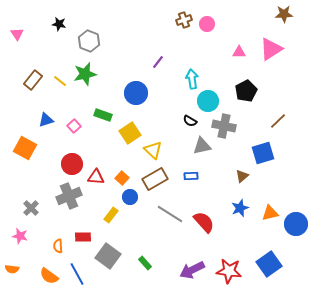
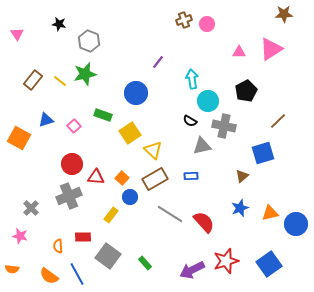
orange square at (25, 148): moved 6 px left, 10 px up
red star at (229, 271): moved 3 px left, 10 px up; rotated 25 degrees counterclockwise
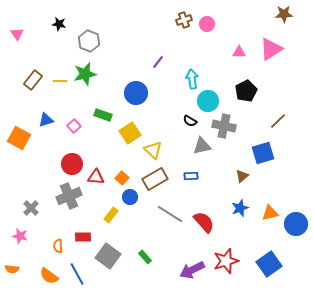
yellow line at (60, 81): rotated 40 degrees counterclockwise
green rectangle at (145, 263): moved 6 px up
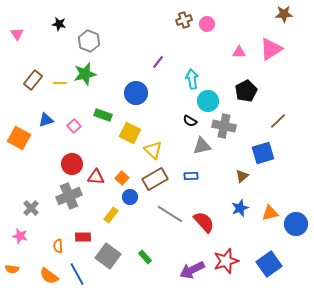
yellow line at (60, 81): moved 2 px down
yellow square at (130, 133): rotated 30 degrees counterclockwise
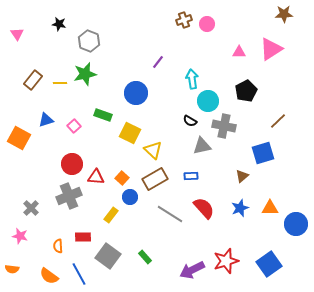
orange triangle at (270, 213): moved 5 px up; rotated 12 degrees clockwise
red semicircle at (204, 222): moved 14 px up
blue line at (77, 274): moved 2 px right
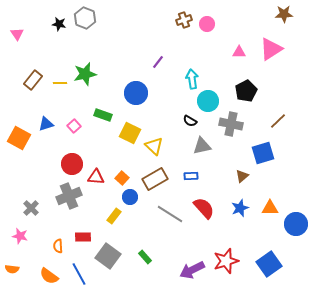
gray hexagon at (89, 41): moved 4 px left, 23 px up
blue triangle at (46, 120): moved 4 px down
gray cross at (224, 126): moved 7 px right, 2 px up
yellow triangle at (153, 150): moved 1 px right, 4 px up
yellow rectangle at (111, 215): moved 3 px right, 1 px down
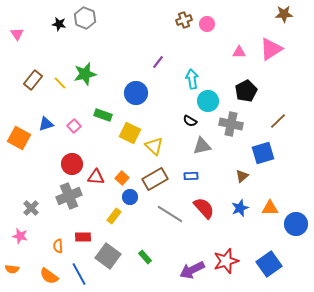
yellow line at (60, 83): rotated 48 degrees clockwise
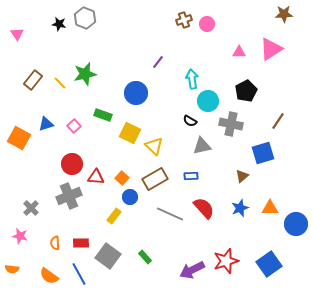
brown line at (278, 121): rotated 12 degrees counterclockwise
gray line at (170, 214): rotated 8 degrees counterclockwise
red rectangle at (83, 237): moved 2 px left, 6 px down
orange semicircle at (58, 246): moved 3 px left, 3 px up
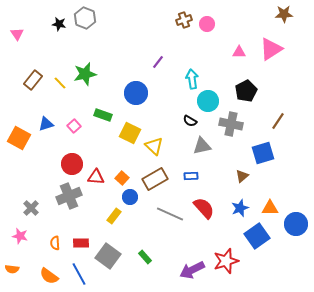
blue square at (269, 264): moved 12 px left, 28 px up
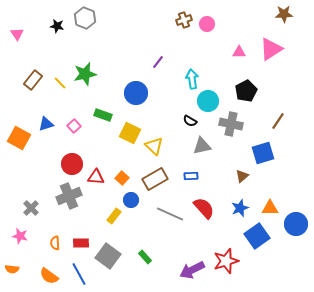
black star at (59, 24): moved 2 px left, 2 px down
blue circle at (130, 197): moved 1 px right, 3 px down
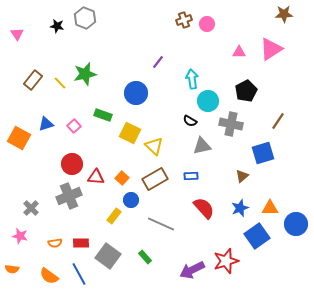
gray line at (170, 214): moved 9 px left, 10 px down
orange semicircle at (55, 243): rotated 96 degrees counterclockwise
